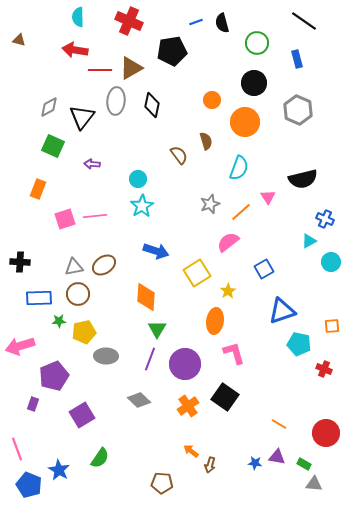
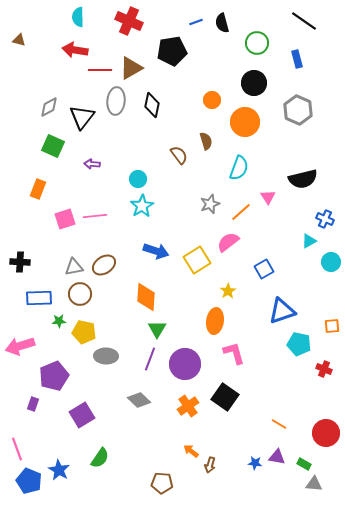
yellow square at (197, 273): moved 13 px up
brown circle at (78, 294): moved 2 px right
yellow pentagon at (84, 332): rotated 25 degrees clockwise
blue pentagon at (29, 485): moved 4 px up
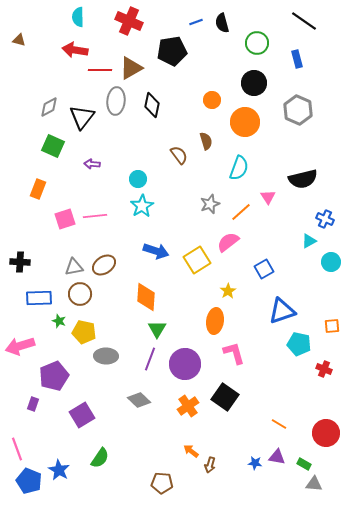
green star at (59, 321): rotated 24 degrees clockwise
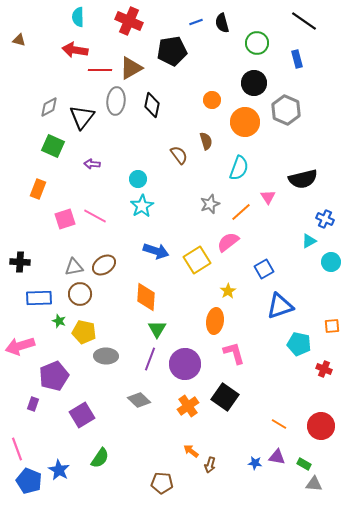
gray hexagon at (298, 110): moved 12 px left
pink line at (95, 216): rotated 35 degrees clockwise
blue triangle at (282, 311): moved 2 px left, 5 px up
red circle at (326, 433): moved 5 px left, 7 px up
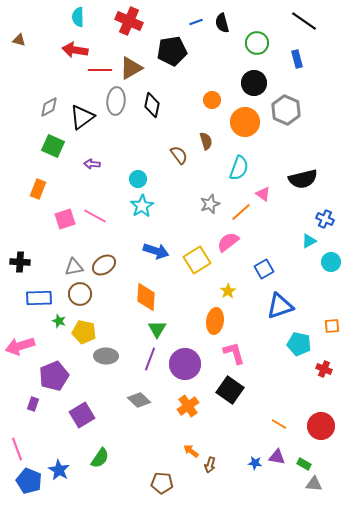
black triangle at (82, 117): rotated 16 degrees clockwise
pink triangle at (268, 197): moved 5 px left, 3 px up; rotated 21 degrees counterclockwise
black square at (225, 397): moved 5 px right, 7 px up
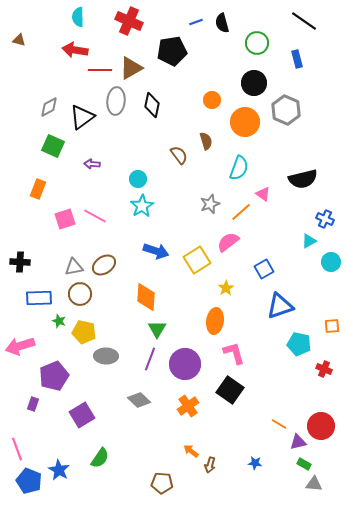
yellow star at (228, 291): moved 2 px left, 3 px up
purple triangle at (277, 457): moved 21 px right, 15 px up; rotated 24 degrees counterclockwise
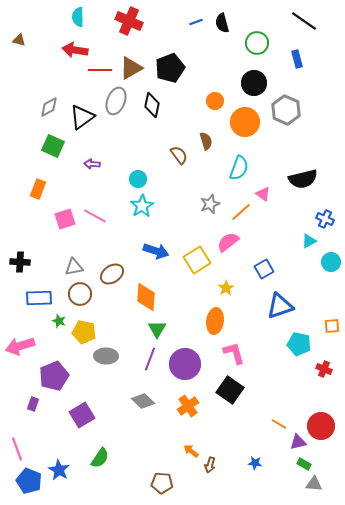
black pentagon at (172, 51): moved 2 px left, 17 px down; rotated 12 degrees counterclockwise
orange circle at (212, 100): moved 3 px right, 1 px down
gray ellipse at (116, 101): rotated 16 degrees clockwise
brown ellipse at (104, 265): moved 8 px right, 9 px down
gray diamond at (139, 400): moved 4 px right, 1 px down
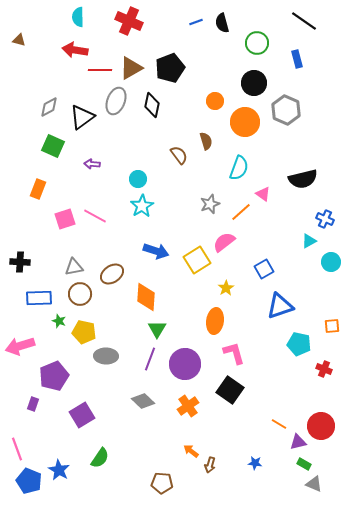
pink semicircle at (228, 242): moved 4 px left
gray triangle at (314, 484): rotated 18 degrees clockwise
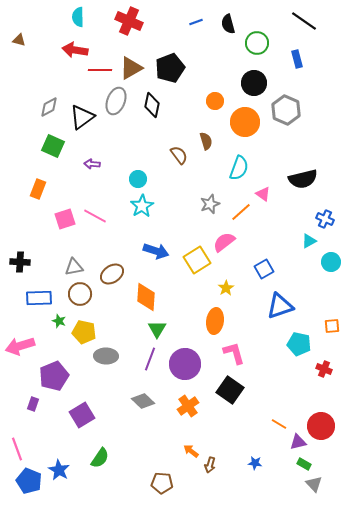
black semicircle at (222, 23): moved 6 px right, 1 px down
gray triangle at (314, 484): rotated 24 degrees clockwise
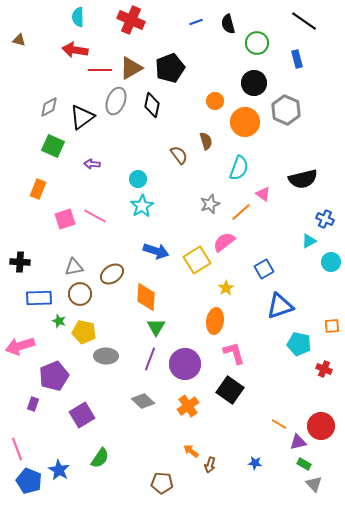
red cross at (129, 21): moved 2 px right, 1 px up
green triangle at (157, 329): moved 1 px left, 2 px up
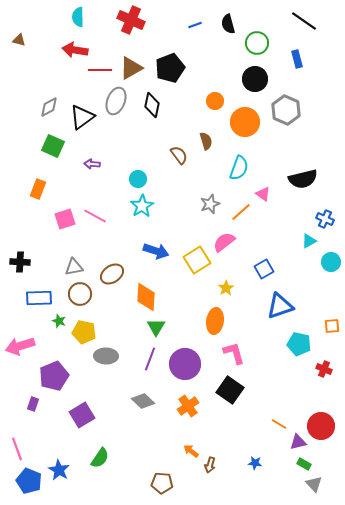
blue line at (196, 22): moved 1 px left, 3 px down
black circle at (254, 83): moved 1 px right, 4 px up
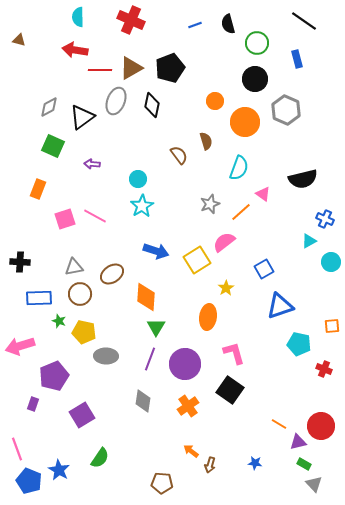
orange ellipse at (215, 321): moved 7 px left, 4 px up
gray diamond at (143, 401): rotated 55 degrees clockwise
